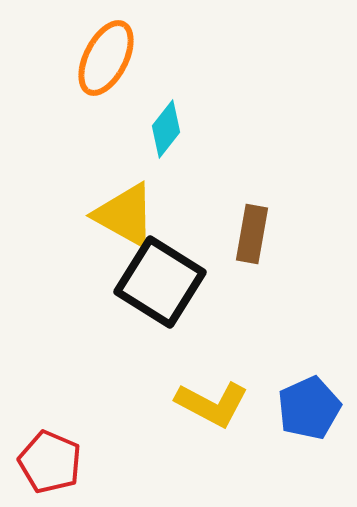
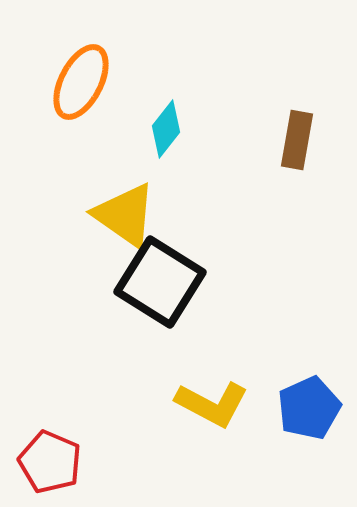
orange ellipse: moved 25 px left, 24 px down
yellow triangle: rotated 6 degrees clockwise
brown rectangle: moved 45 px right, 94 px up
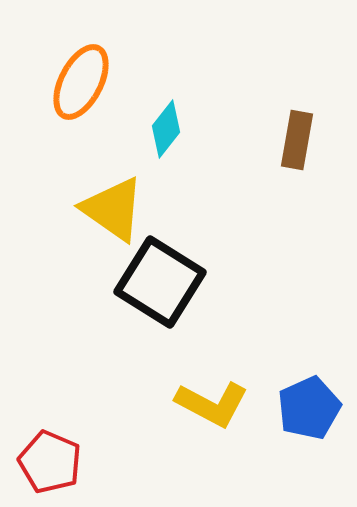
yellow triangle: moved 12 px left, 6 px up
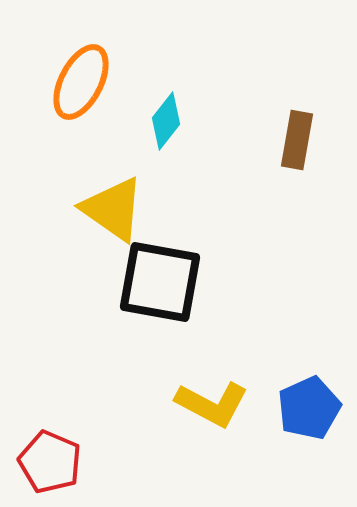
cyan diamond: moved 8 px up
black square: rotated 22 degrees counterclockwise
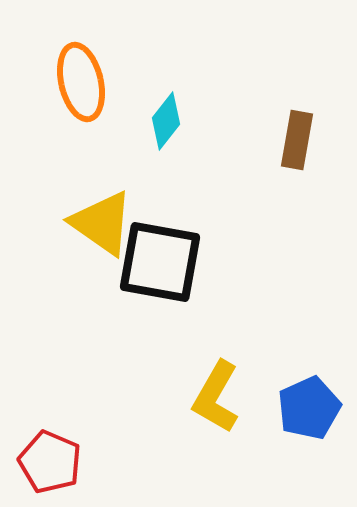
orange ellipse: rotated 40 degrees counterclockwise
yellow triangle: moved 11 px left, 14 px down
black square: moved 20 px up
yellow L-shape: moved 4 px right, 7 px up; rotated 92 degrees clockwise
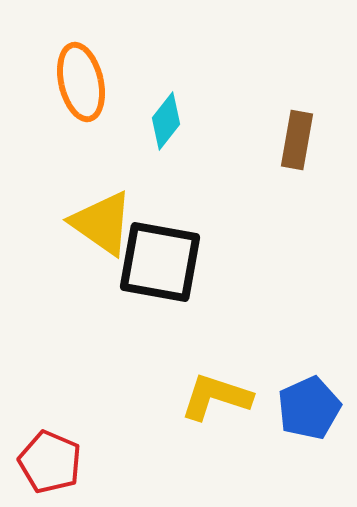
yellow L-shape: rotated 78 degrees clockwise
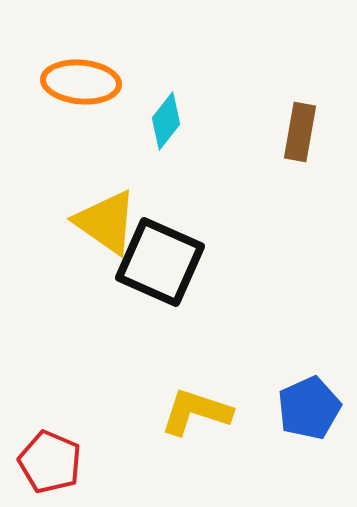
orange ellipse: rotated 72 degrees counterclockwise
brown rectangle: moved 3 px right, 8 px up
yellow triangle: moved 4 px right, 1 px up
black square: rotated 14 degrees clockwise
yellow L-shape: moved 20 px left, 15 px down
